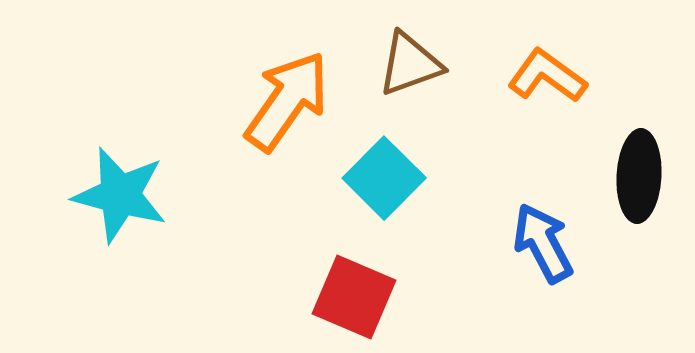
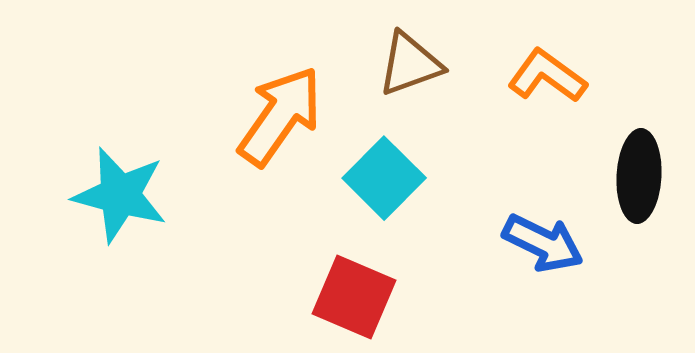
orange arrow: moved 7 px left, 15 px down
blue arrow: rotated 144 degrees clockwise
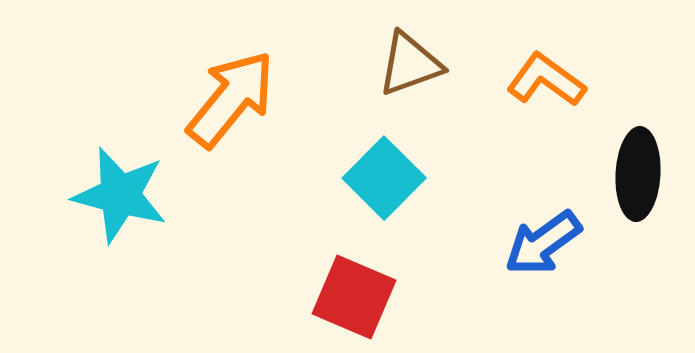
orange L-shape: moved 1 px left, 4 px down
orange arrow: moved 49 px left, 17 px up; rotated 4 degrees clockwise
black ellipse: moved 1 px left, 2 px up
blue arrow: rotated 118 degrees clockwise
